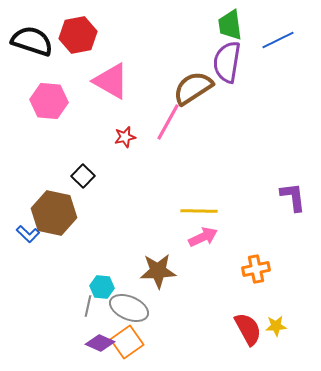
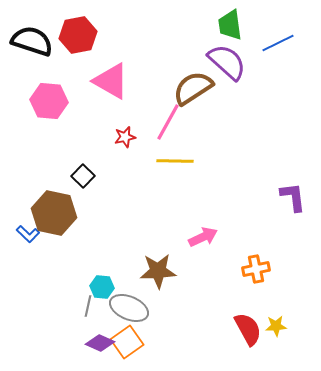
blue line: moved 3 px down
purple semicircle: rotated 123 degrees clockwise
yellow line: moved 24 px left, 50 px up
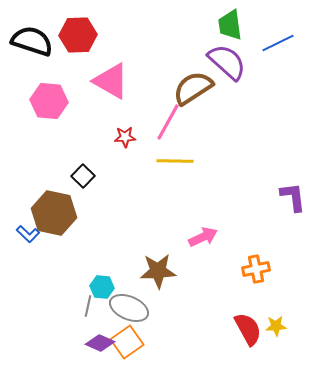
red hexagon: rotated 9 degrees clockwise
red star: rotated 10 degrees clockwise
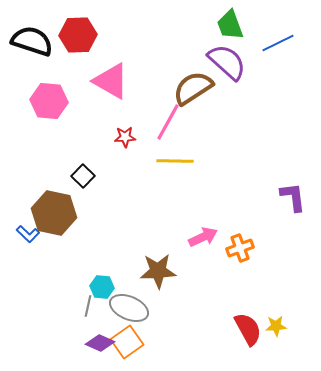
green trapezoid: rotated 12 degrees counterclockwise
orange cross: moved 16 px left, 21 px up; rotated 8 degrees counterclockwise
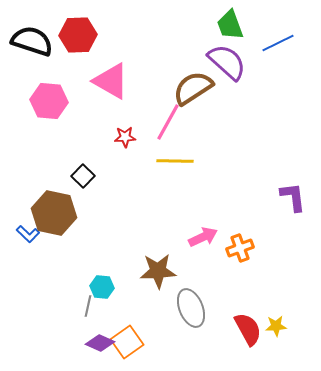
gray ellipse: moved 62 px right; rotated 45 degrees clockwise
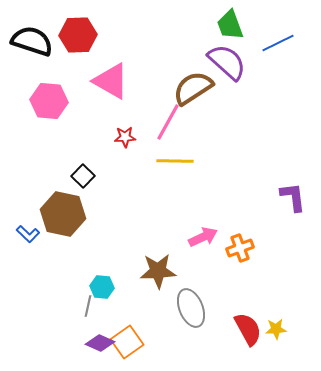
brown hexagon: moved 9 px right, 1 px down
yellow star: moved 3 px down
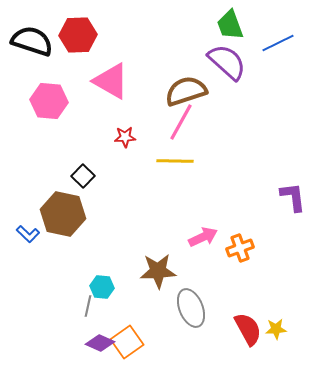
brown semicircle: moved 7 px left, 3 px down; rotated 15 degrees clockwise
pink line: moved 13 px right
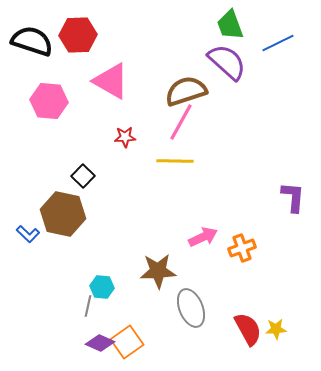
purple L-shape: rotated 12 degrees clockwise
orange cross: moved 2 px right
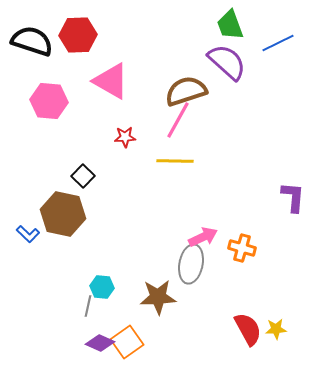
pink line: moved 3 px left, 2 px up
orange cross: rotated 36 degrees clockwise
brown star: moved 26 px down
gray ellipse: moved 44 px up; rotated 33 degrees clockwise
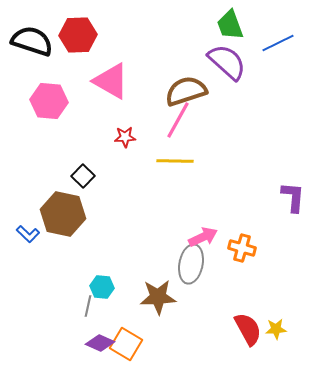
orange square: moved 1 px left, 2 px down; rotated 24 degrees counterclockwise
